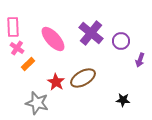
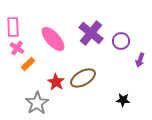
gray star: rotated 25 degrees clockwise
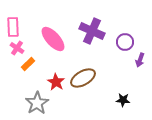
purple cross: moved 1 px right, 2 px up; rotated 15 degrees counterclockwise
purple circle: moved 4 px right, 1 px down
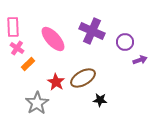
purple arrow: rotated 128 degrees counterclockwise
black star: moved 23 px left
